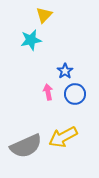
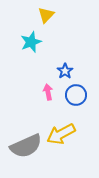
yellow triangle: moved 2 px right
cyan star: moved 2 px down; rotated 10 degrees counterclockwise
blue circle: moved 1 px right, 1 px down
yellow arrow: moved 2 px left, 3 px up
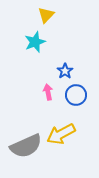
cyan star: moved 4 px right
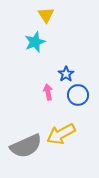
yellow triangle: rotated 18 degrees counterclockwise
blue star: moved 1 px right, 3 px down
blue circle: moved 2 px right
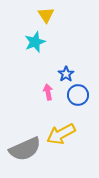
gray semicircle: moved 1 px left, 3 px down
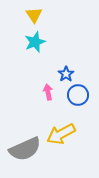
yellow triangle: moved 12 px left
